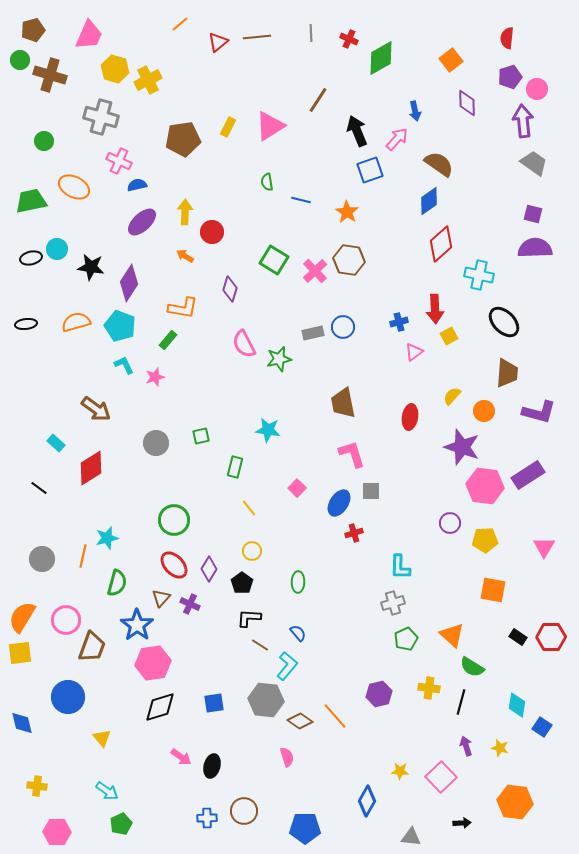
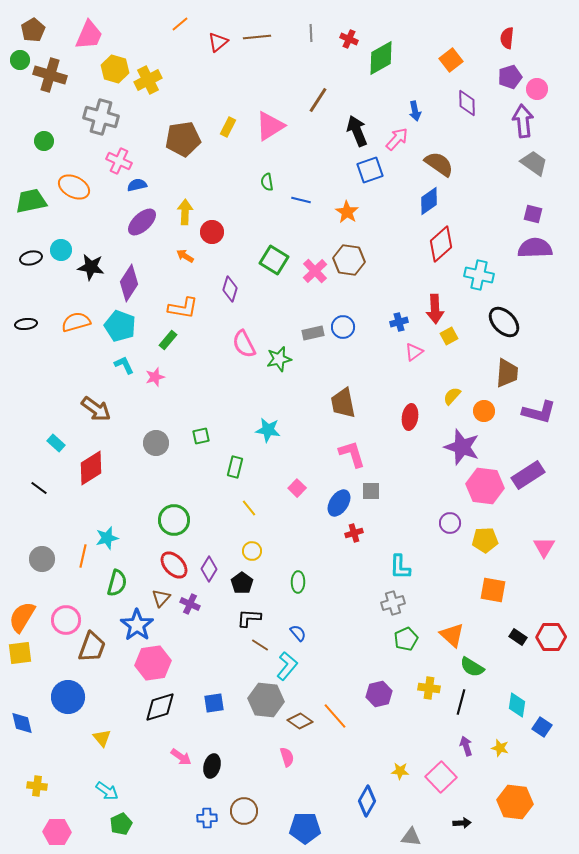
brown pentagon at (33, 30): rotated 15 degrees counterclockwise
cyan circle at (57, 249): moved 4 px right, 1 px down
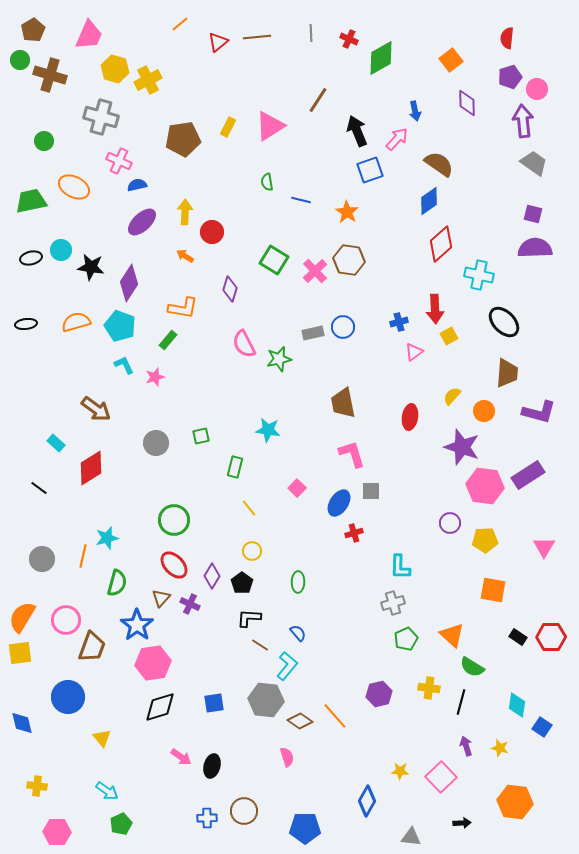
purple diamond at (209, 569): moved 3 px right, 7 px down
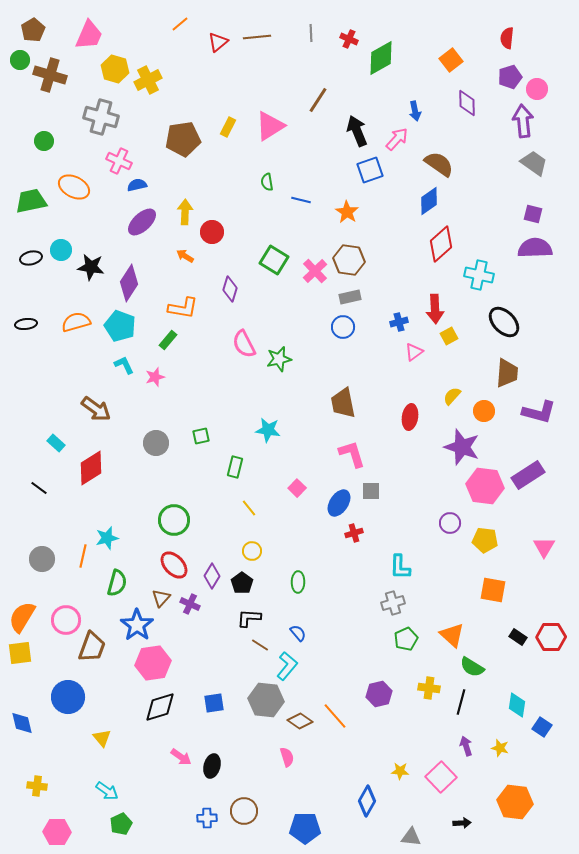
gray rectangle at (313, 333): moved 37 px right, 36 px up
yellow pentagon at (485, 540): rotated 10 degrees clockwise
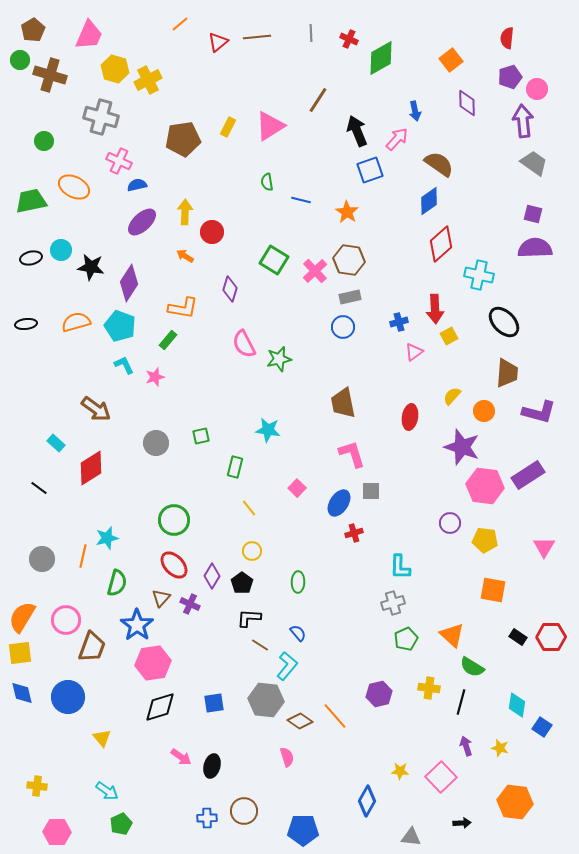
blue diamond at (22, 723): moved 30 px up
blue pentagon at (305, 828): moved 2 px left, 2 px down
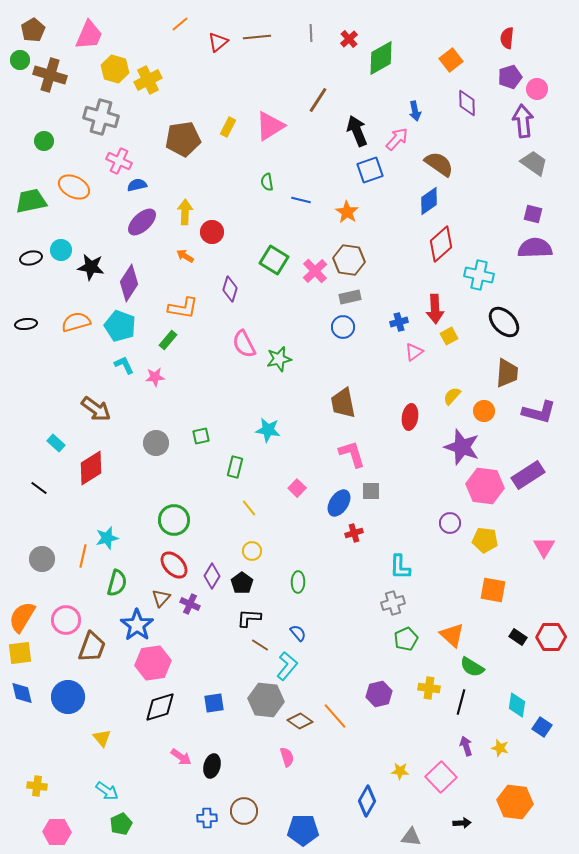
red cross at (349, 39): rotated 24 degrees clockwise
pink star at (155, 377): rotated 12 degrees clockwise
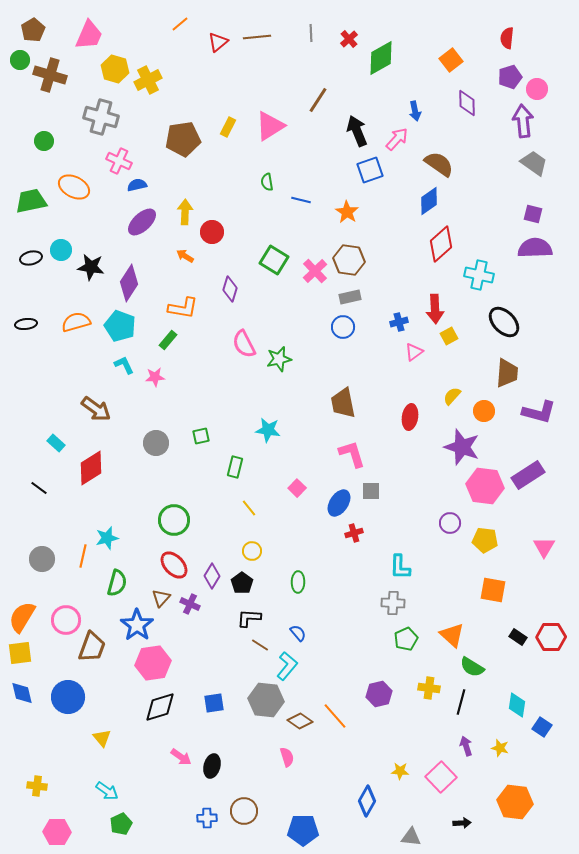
gray cross at (393, 603): rotated 20 degrees clockwise
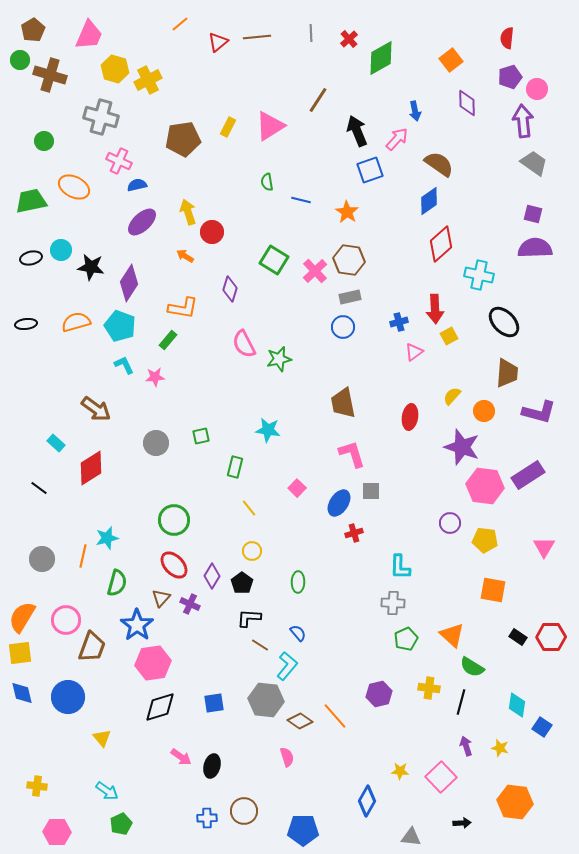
yellow arrow at (185, 212): moved 3 px right; rotated 20 degrees counterclockwise
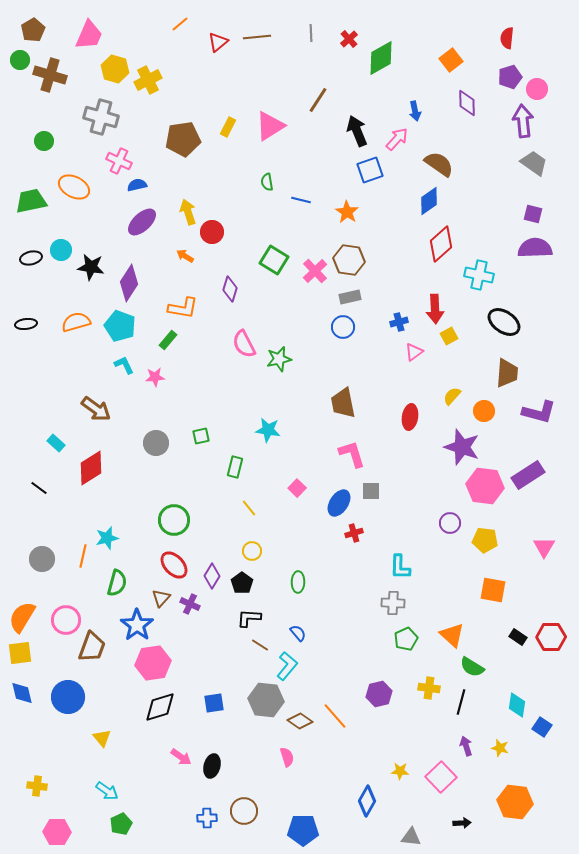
black ellipse at (504, 322): rotated 12 degrees counterclockwise
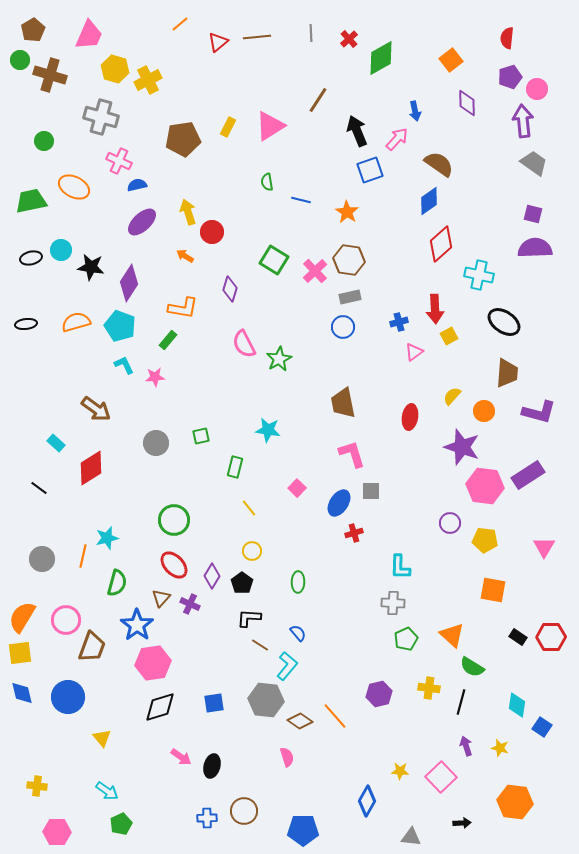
green star at (279, 359): rotated 15 degrees counterclockwise
